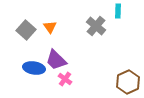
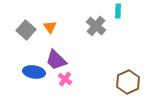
blue ellipse: moved 4 px down
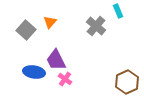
cyan rectangle: rotated 24 degrees counterclockwise
orange triangle: moved 5 px up; rotated 16 degrees clockwise
purple trapezoid: rotated 20 degrees clockwise
brown hexagon: moved 1 px left
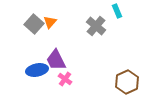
cyan rectangle: moved 1 px left
gray square: moved 8 px right, 6 px up
blue ellipse: moved 3 px right, 2 px up; rotated 20 degrees counterclockwise
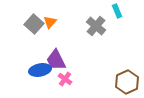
blue ellipse: moved 3 px right
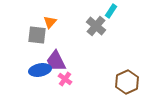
cyan rectangle: moved 6 px left; rotated 56 degrees clockwise
gray square: moved 3 px right, 11 px down; rotated 36 degrees counterclockwise
purple trapezoid: moved 1 px down
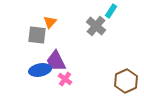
brown hexagon: moved 1 px left, 1 px up
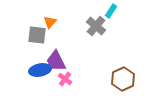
brown hexagon: moved 3 px left, 2 px up
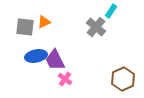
orange triangle: moved 6 px left; rotated 24 degrees clockwise
gray cross: moved 1 px down
gray square: moved 12 px left, 8 px up
purple trapezoid: moved 1 px left, 1 px up
blue ellipse: moved 4 px left, 14 px up
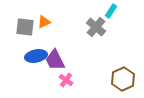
pink cross: moved 1 px right, 1 px down
